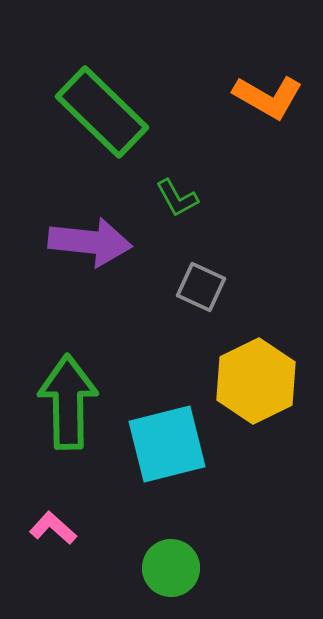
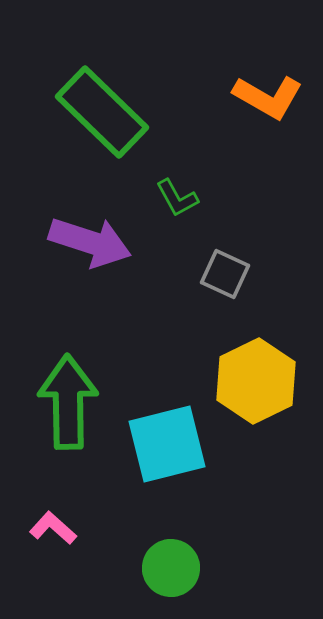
purple arrow: rotated 12 degrees clockwise
gray square: moved 24 px right, 13 px up
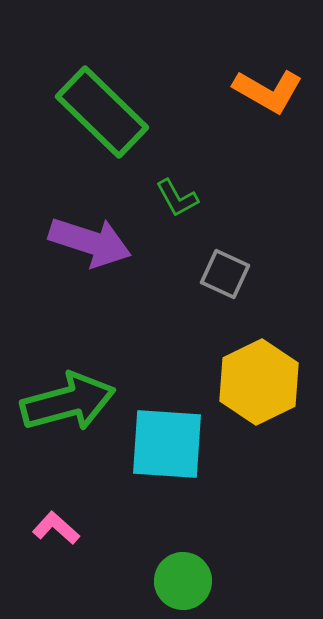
orange L-shape: moved 6 px up
yellow hexagon: moved 3 px right, 1 px down
green arrow: rotated 76 degrees clockwise
cyan square: rotated 18 degrees clockwise
pink L-shape: moved 3 px right
green circle: moved 12 px right, 13 px down
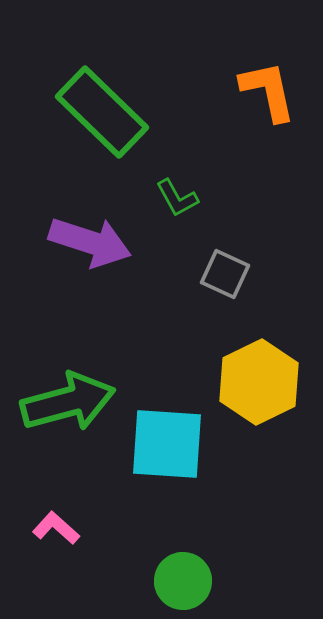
orange L-shape: rotated 132 degrees counterclockwise
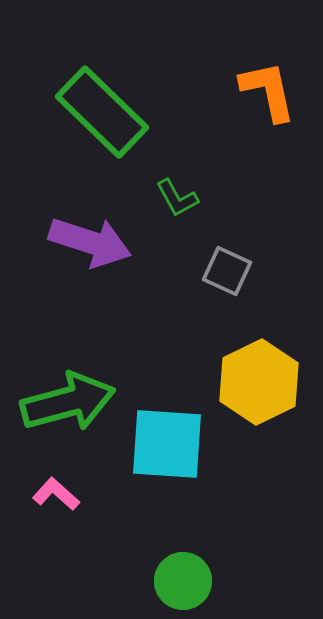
gray square: moved 2 px right, 3 px up
pink L-shape: moved 34 px up
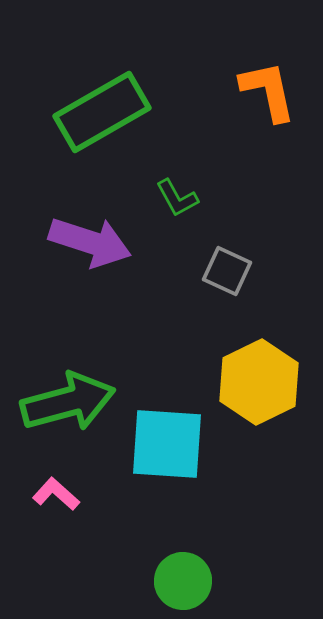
green rectangle: rotated 74 degrees counterclockwise
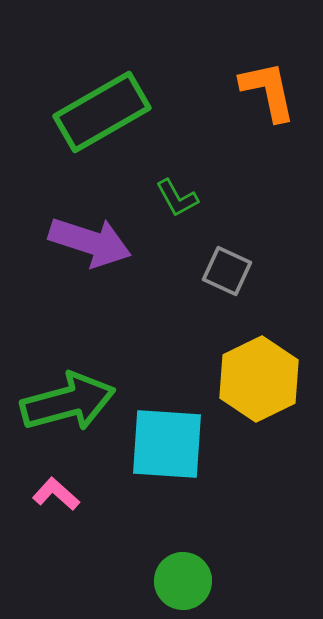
yellow hexagon: moved 3 px up
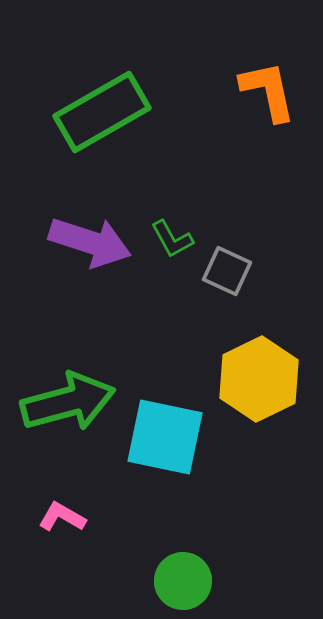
green L-shape: moved 5 px left, 41 px down
cyan square: moved 2 px left, 7 px up; rotated 8 degrees clockwise
pink L-shape: moved 6 px right, 23 px down; rotated 12 degrees counterclockwise
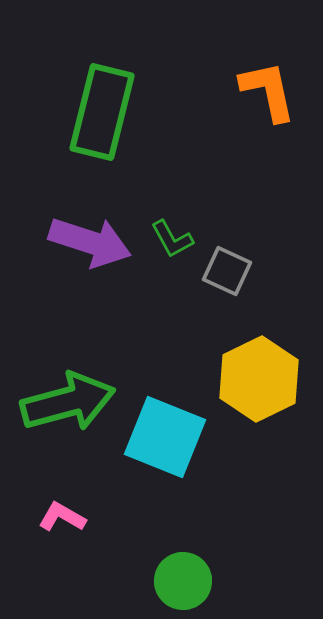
green rectangle: rotated 46 degrees counterclockwise
cyan square: rotated 10 degrees clockwise
